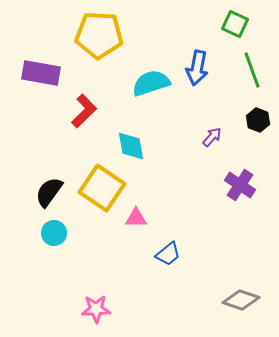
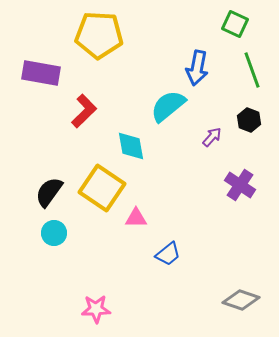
cyan semicircle: moved 17 px right, 23 px down; rotated 21 degrees counterclockwise
black hexagon: moved 9 px left
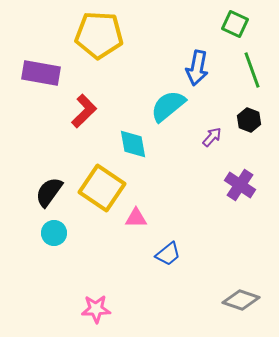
cyan diamond: moved 2 px right, 2 px up
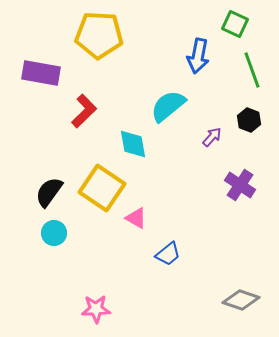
blue arrow: moved 1 px right, 12 px up
pink triangle: rotated 30 degrees clockwise
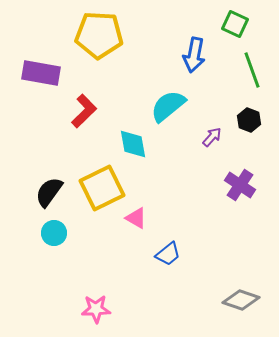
blue arrow: moved 4 px left, 1 px up
yellow square: rotated 30 degrees clockwise
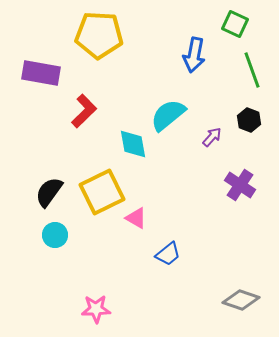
cyan semicircle: moved 9 px down
yellow square: moved 4 px down
cyan circle: moved 1 px right, 2 px down
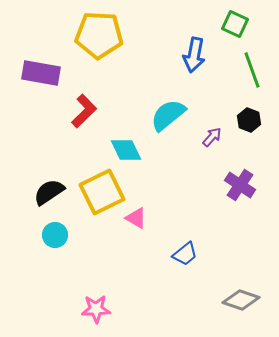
cyan diamond: moved 7 px left, 6 px down; rotated 16 degrees counterclockwise
black semicircle: rotated 20 degrees clockwise
blue trapezoid: moved 17 px right
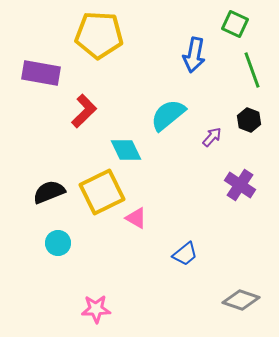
black semicircle: rotated 12 degrees clockwise
cyan circle: moved 3 px right, 8 px down
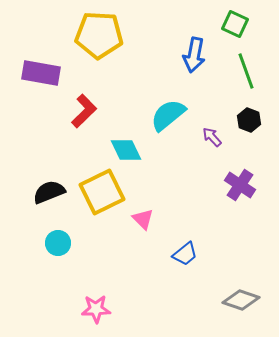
green line: moved 6 px left, 1 px down
purple arrow: rotated 85 degrees counterclockwise
pink triangle: moved 7 px right, 1 px down; rotated 15 degrees clockwise
